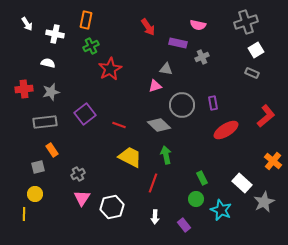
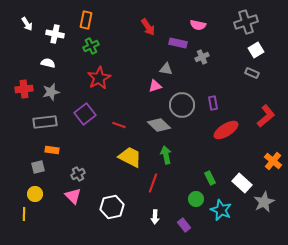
red star at (110, 69): moved 11 px left, 9 px down
orange rectangle at (52, 150): rotated 48 degrees counterclockwise
green rectangle at (202, 178): moved 8 px right
pink triangle at (82, 198): moved 9 px left, 2 px up; rotated 18 degrees counterclockwise
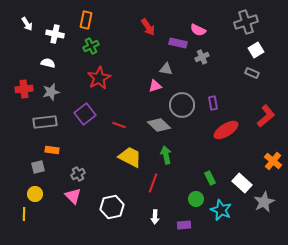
pink semicircle at (198, 25): moved 5 px down; rotated 14 degrees clockwise
purple rectangle at (184, 225): rotated 56 degrees counterclockwise
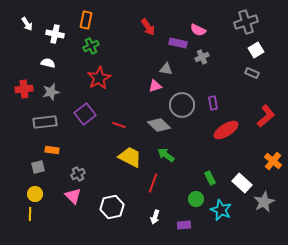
green arrow at (166, 155): rotated 42 degrees counterclockwise
yellow line at (24, 214): moved 6 px right
white arrow at (155, 217): rotated 16 degrees clockwise
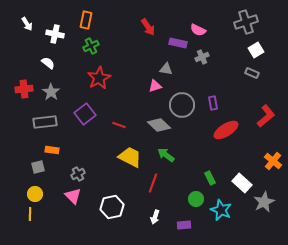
white semicircle at (48, 63): rotated 24 degrees clockwise
gray star at (51, 92): rotated 24 degrees counterclockwise
